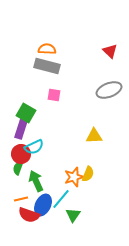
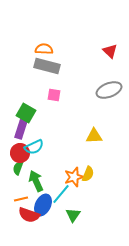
orange semicircle: moved 3 px left
red circle: moved 1 px left, 1 px up
cyan line: moved 5 px up
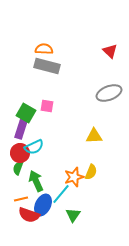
gray ellipse: moved 3 px down
pink square: moved 7 px left, 11 px down
yellow semicircle: moved 3 px right, 2 px up
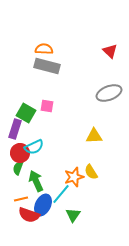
purple rectangle: moved 6 px left
yellow semicircle: rotated 126 degrees clockwise
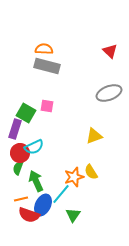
yellow triangle: rotated 18 degrees counterclockwise
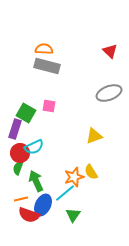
pink square: moved 2 px right
cyan line: moved 4 px right, 1 px up; rotated 10 degrees clockwise
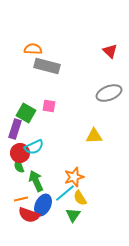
orange semicircle: moved 11 px left
yellow triangle: rotated 18 degrees clockwise
green semicircle: moved 1 px right, 2 px up; rotated 40 degrees counterclockwise
yellow semicircle: moved 11 px left, 26 px down
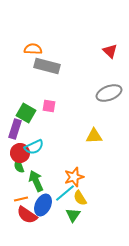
red semicircle: moved 2 px left; rotated 15 degrees clockwise
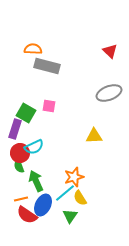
green triangle: moved 3 px left, 1 px down
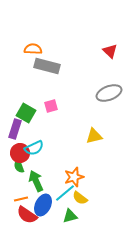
pink square: moved 2 px right; rotated 24 degrees counterclockwise
yellow triangle: rotated 12 degrees counterclockwise
cyan semicircle: moved 1 px down
yellow semicircle: rotated 21 degrees counterclockwise
green triangle: rotated 42 degrees clockwise
